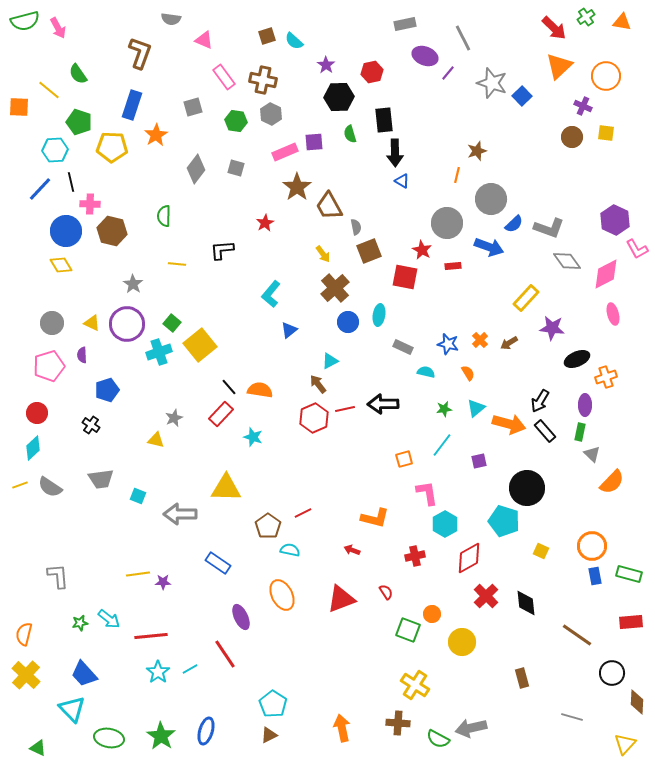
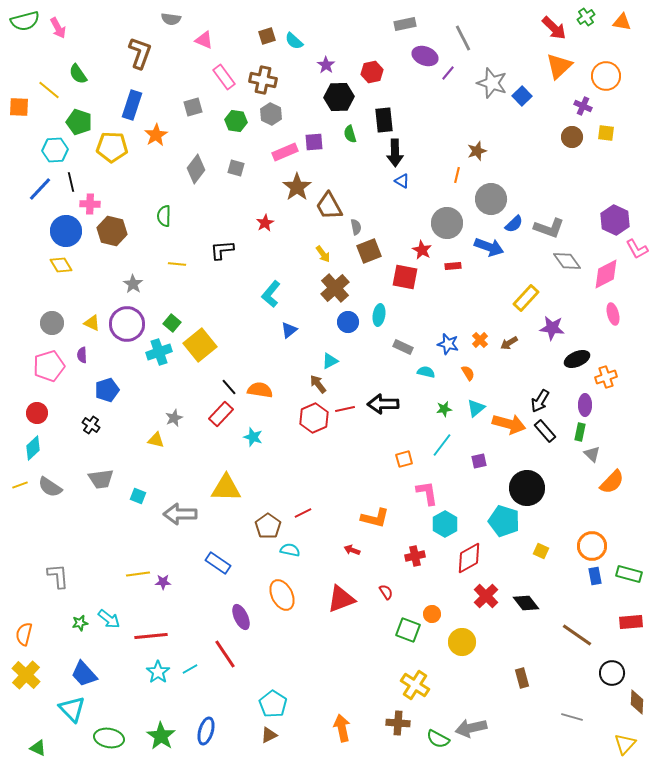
black diamond at (526, 603): rotated 32 degrees counterclockwise
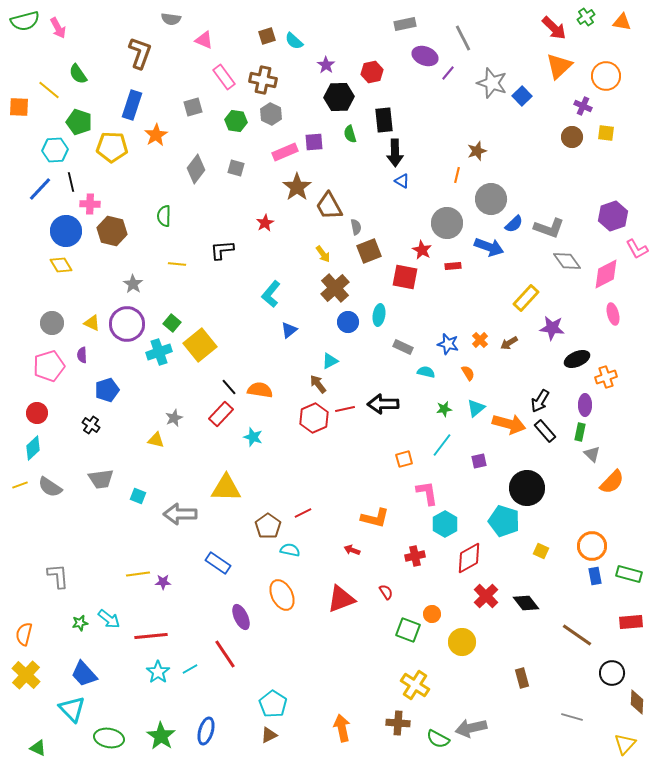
purple hexagon at (615, 220): moved 2 px left, 4 px up; rotated 16 degrees clockwise
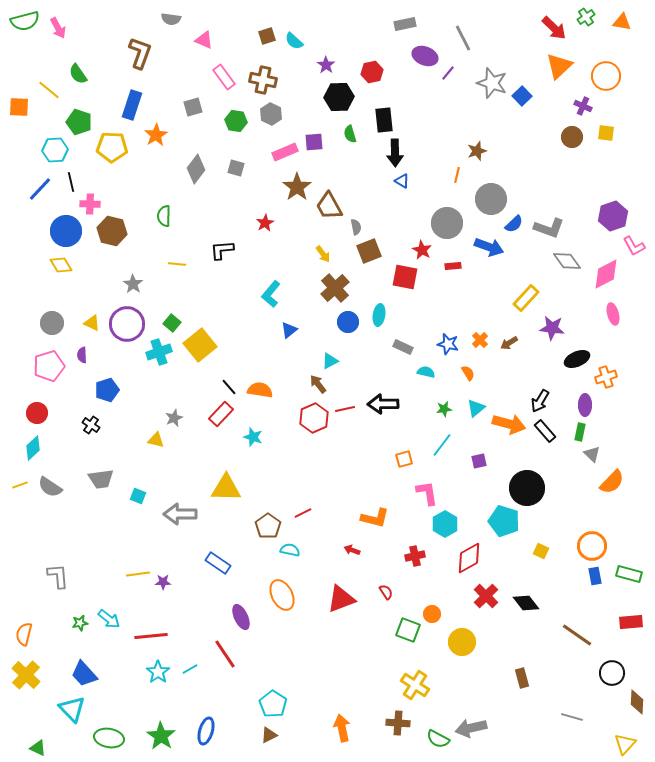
pink L-shape at (637, 249): moved 3 px left, 3 px up
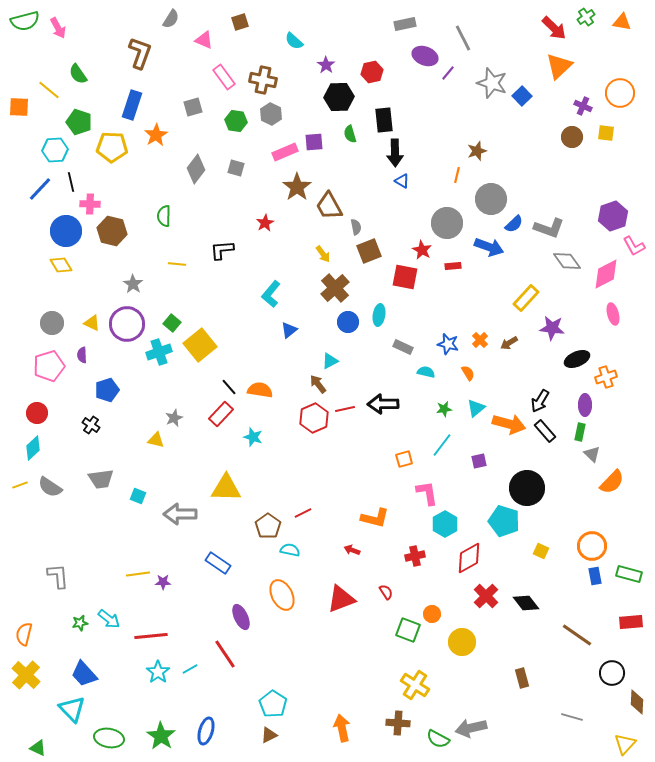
gray semicircle at (171, 19): rotated 66 degrees counterclockwise
brown square at (267, 36): moved 27 px left, 14 px up
orange circle at (606, 76): moved 14 px right, 17 px down
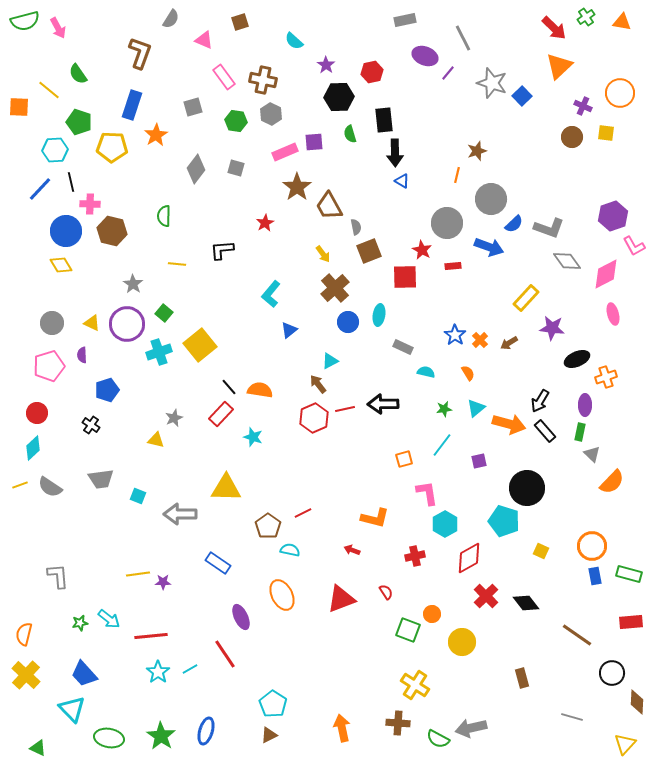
gray rectangle at (405, 24): moved 4 px up
red square at (405, 277): rotated 12 degrees counterclockwise
green square at (172, 323): moved 8 px left, 10 px up
blue star at (448, 344): moved 7 px right, 9 px up; rotated 20 degrees clockwise
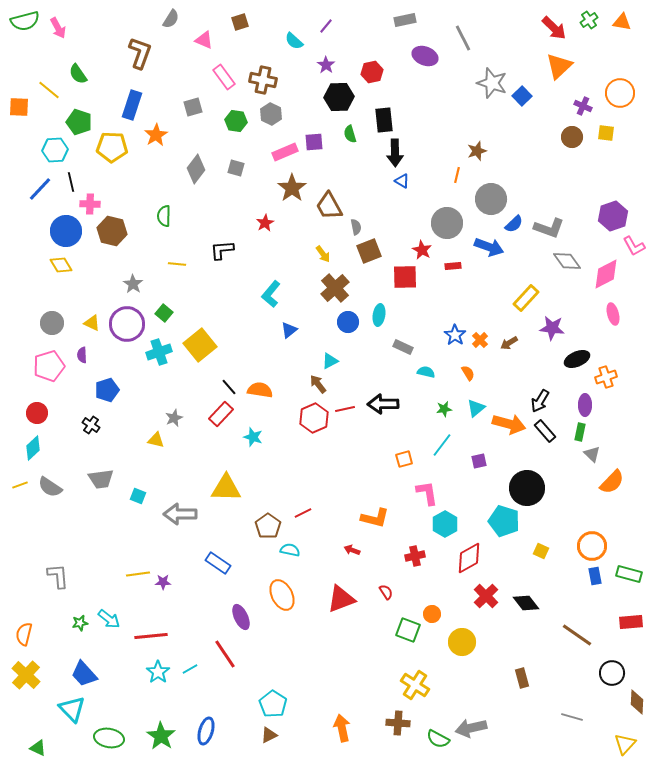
green cross at (586, 17): moved 3 px right, 3 px down
purple line at (448, 73): moved 122 px left, 47 px up
brown star at (297, 187): moved 5 px left, 1 px down
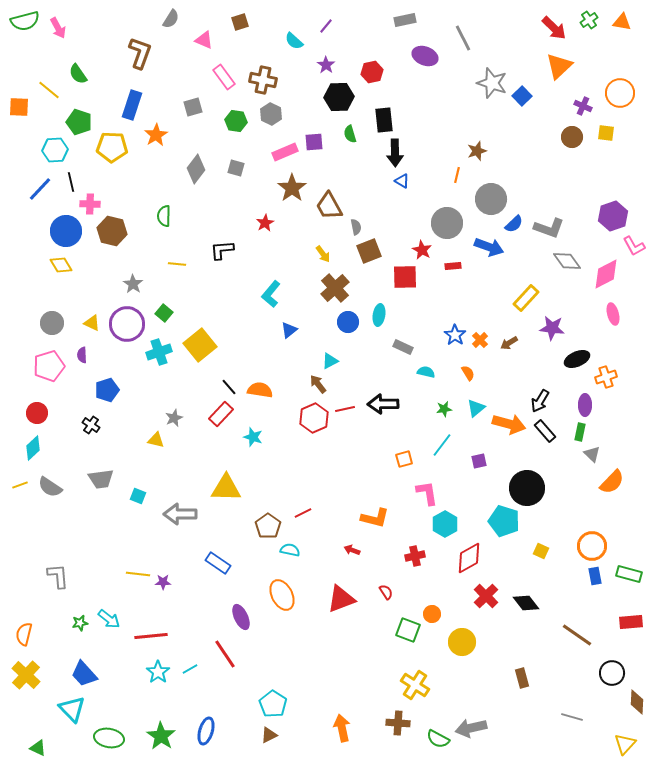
yellow line at (138, 574): rotated 15 degrees clockwise
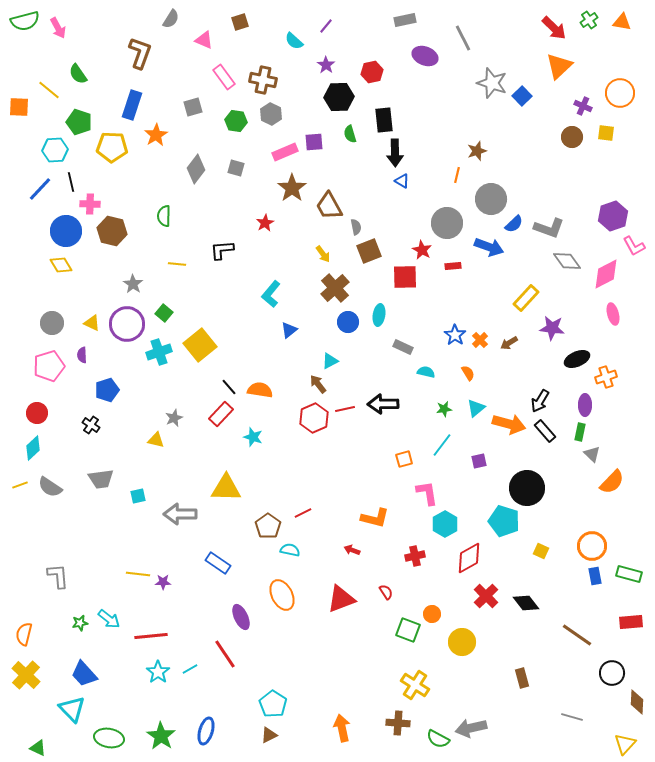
cyan square at (138, 496): rotated 35 degrees counterclockwise
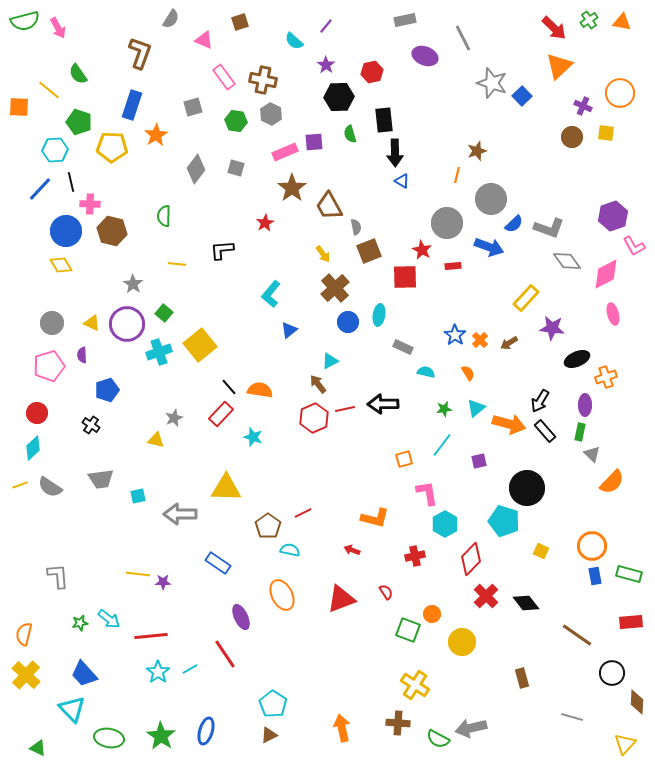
red diamond at (469, 558): moved 2 px right, 1 px down; rotated 16 degrees counterclockwise
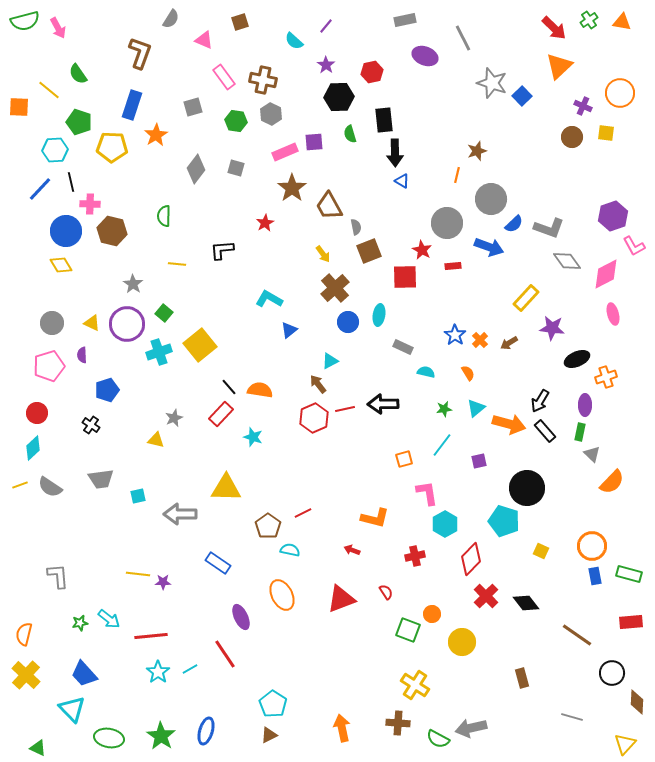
cyan L-shape at (271, 294): moved 2 px left, 5 px down; rotated 80 degrees clockwise
